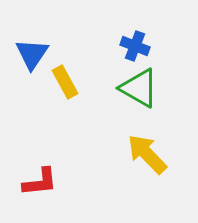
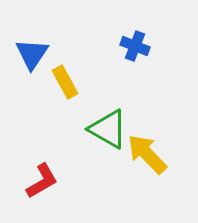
green triangle: moved 31 px left, 41 px down
red L-shape: moved 2 px right, 1 px up; rotated 24 degrees counterclockwise
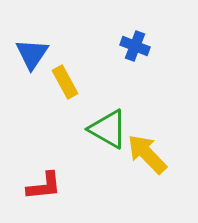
red L-shape: moved 2 px right, 5 px down; rotated 24 degrees clockwise
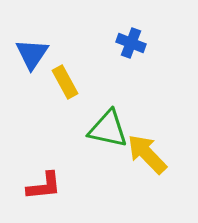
blue cross: moved 4 px left, 3 px up
green triangle: rotated 18 degrees counterclockwise
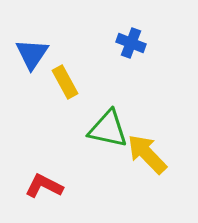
red L-shape: rotated 147 degrees counterclockwise
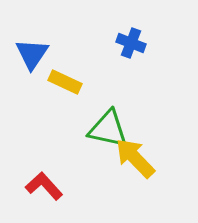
yellow rectangle: rotated 36 degrees counterclockwise
yellow arrow: moved 12 px left, 4 px down
red L-shape: rotated 21 degrees clockwise
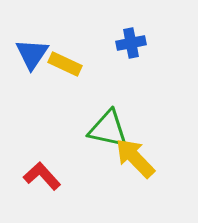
blue cross: rotated 32 degrees counterclockwise
yellow rectangle: moved 18 px up
red L-shape: moved 2 px left, 10 px up
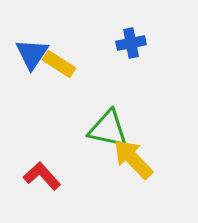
yellow rectangle: moved 6 px left; rotated 8 degrees clockwise
yellow arrow: moved 2 px left, 1 px down
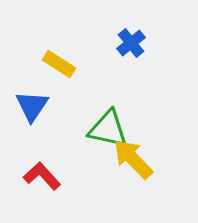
blue cross: rotated 28 degrees counterclockwise
blue triangle: moved 52 px down
